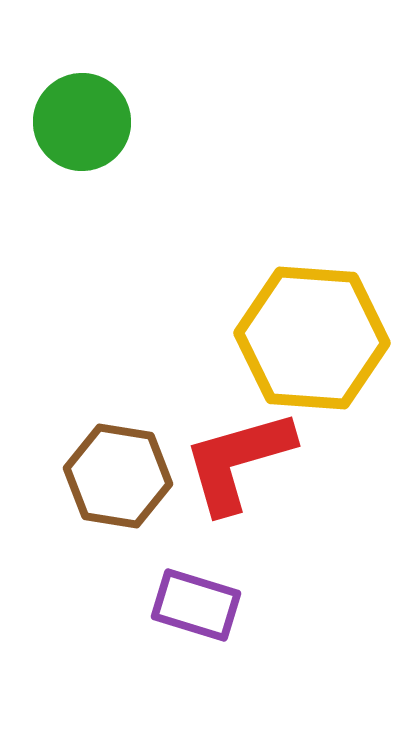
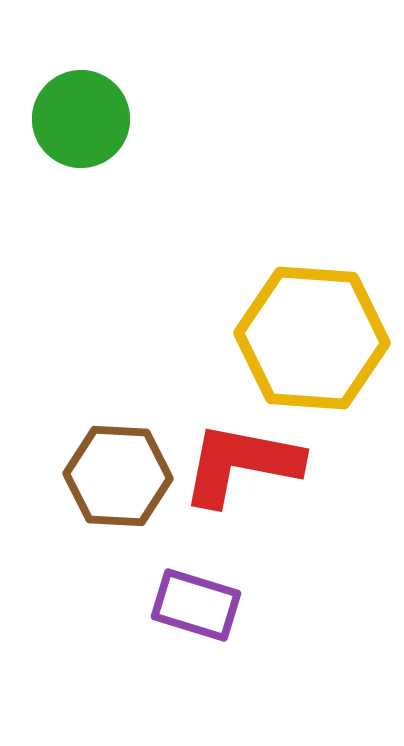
green circle: moved 1 px left, 3 px up
red L-shape: moved 3 px right, 3 px down; rotated 27 degrees clockwise
brown hexagon: rotated 6 degrees counterclockwise
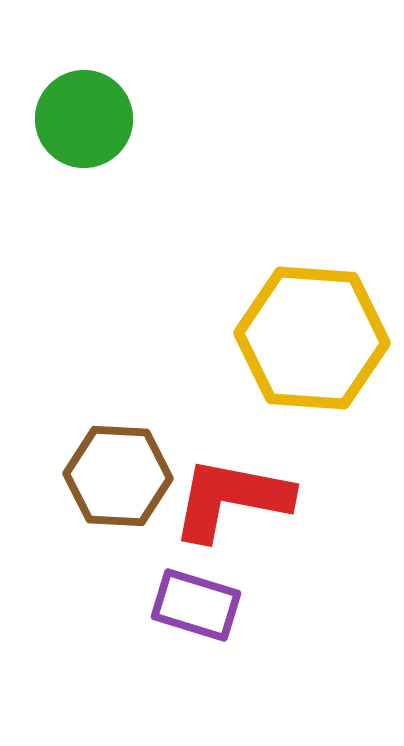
green circle: moved 3 px right
red L-shape: moved 10 px left, 35 px down
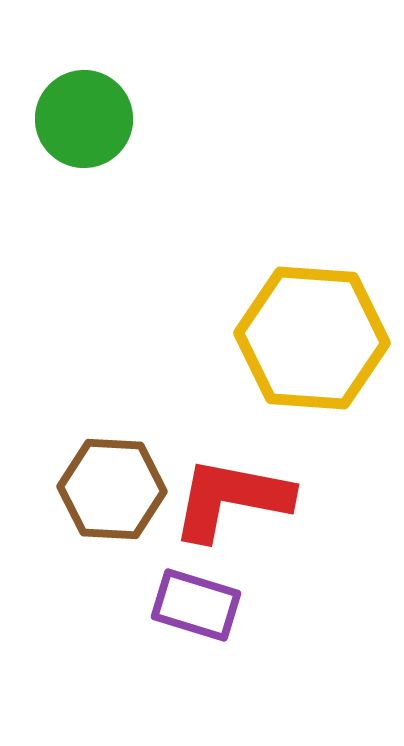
brown hexagon: moved 6 px left, 13 px down
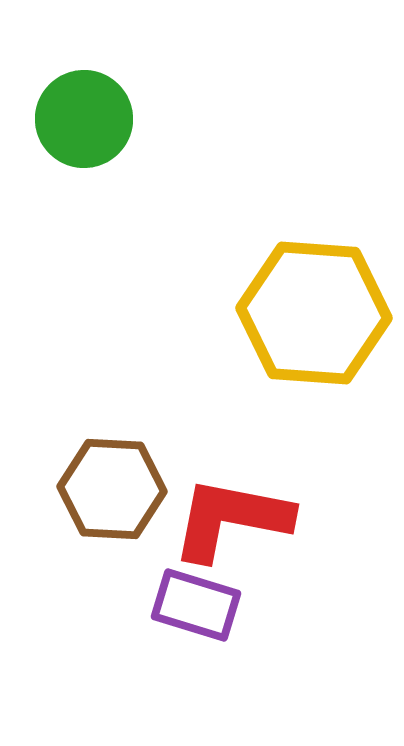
yellow hexagon: moved 2 px right, 25 px up
red L-shape: moved 20 px down
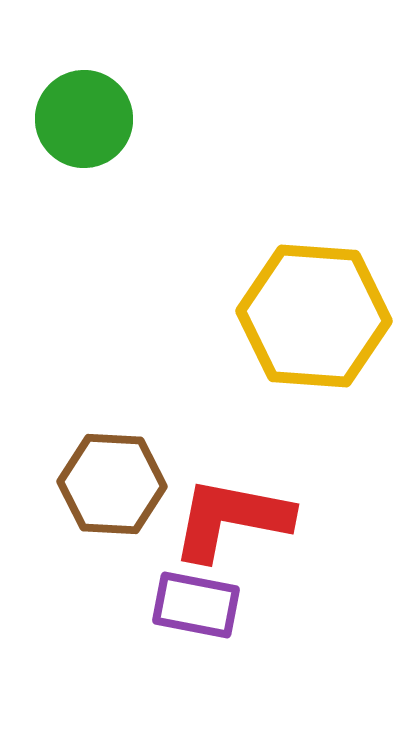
yellow hexagon: moved 3 px down
brown hexagon: moved 5 px up
purple rectangle: rotated 6 degrees counterclockwise
